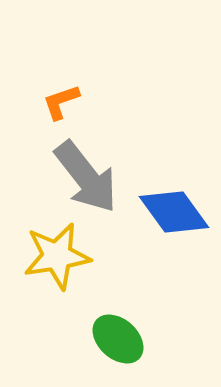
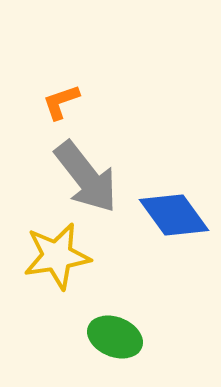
blue diamond: moved 3 px down
green ellipse: moved 3 px left, 2 px up; rotated 20 degrees counterclockwise
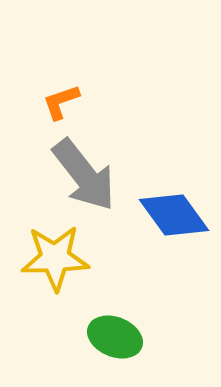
gray arrow: moved 2 px left, 2 px up
yellow star: moved 2 px left, 2 px down; rotated 8 degrees clockwise
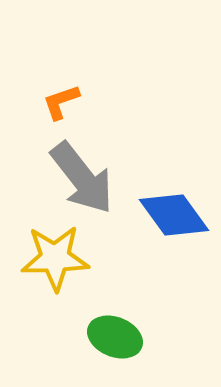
gray arrow: moved 2 px left, 3 px down
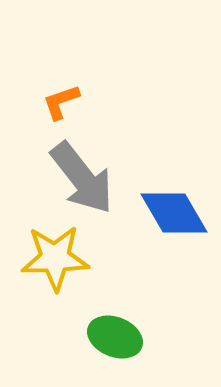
blue diamond: moved 2 px up; rotated 6 degrees clockwise
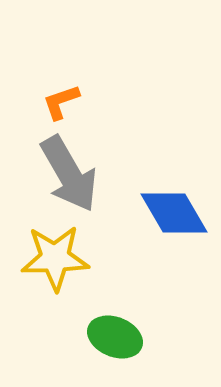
gray arrow: moved 13 px left, 4 px up; rotated 8 degrees clockwise
